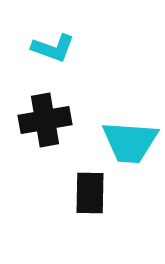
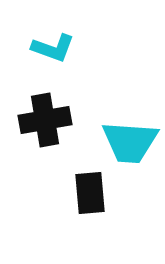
black rectangle: rotated 6 degrees counterclockwise
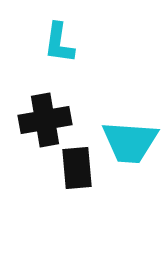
cyan L-shape: moved 6 px right, 5 px up; rotated 78 degrees clockwise
black rectangle: moved 13 px left, 25 px up
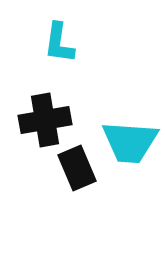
black rectangle: rotated 18 degrees counterclockwise
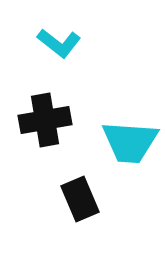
cyan L-shape: rotated 60 degrees counterclockwise
black rectangle: moved 3 px right, 31 px down
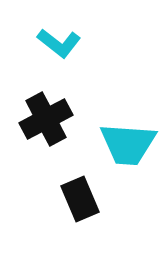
black cross: moved 1 px right, 1 px up; rotated 18 degrees counterclockwise
cyan trapezoid: moved 2 px left, 2 px down
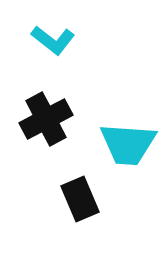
cyan L-shape: moved 6 px left, 3 px up
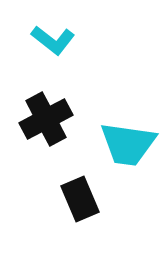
cyan trapezoid: rotated 4 degrees clockwise
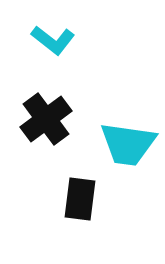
black cross: rotated 9 degrees counterclockwise
black rectangle: rotated 30 degrees clockwise
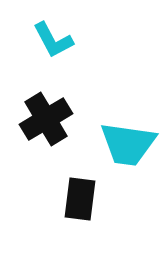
cyan L-shape: rotated 24 degrees clockwise
black cross: rotated 6 degrees clockwise
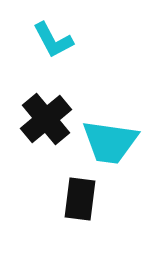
black cross: rotated 9 degrees counterclockwise
cyan trapezoid: moved 18 px left, 2 px up
